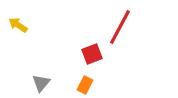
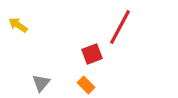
orange rectangle: moved 1 px right; rotated 72 degrees counterclockwise
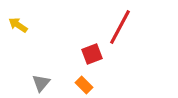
orange rectangle: moved 2 px left
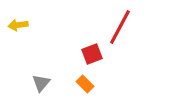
yellow arrow: rotated 42 degrees counterclockwise
orange rectangle: moved 1 px right, 1 px up
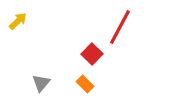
yellow arrow: moved 4 px up; rotated 144 degrees clockwise
red square: rotated 25 degrees counterclockwise
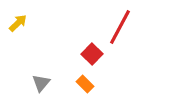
yellow arrow: moved 2 px down
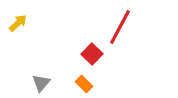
orange rectangle: moved 1 px left
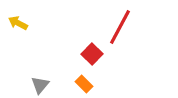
yellow arrow: rotated 108 degrees counterclockwise
gray triangle: moved 1 px left, 2 px down
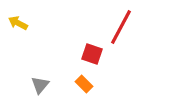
red line: moved 1 px right
red square: rotated 25 degrees counterclockwise
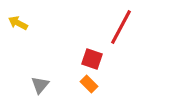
red square: moved 5 px down
orange rectangle: moved 5 px right
